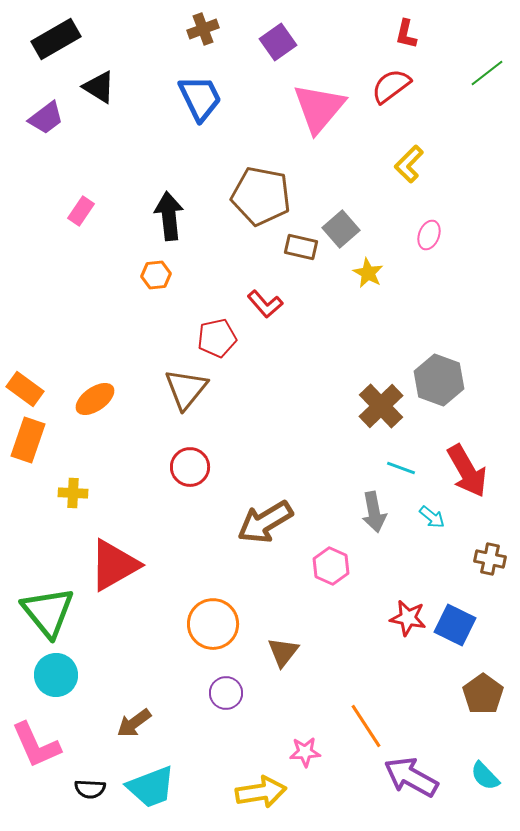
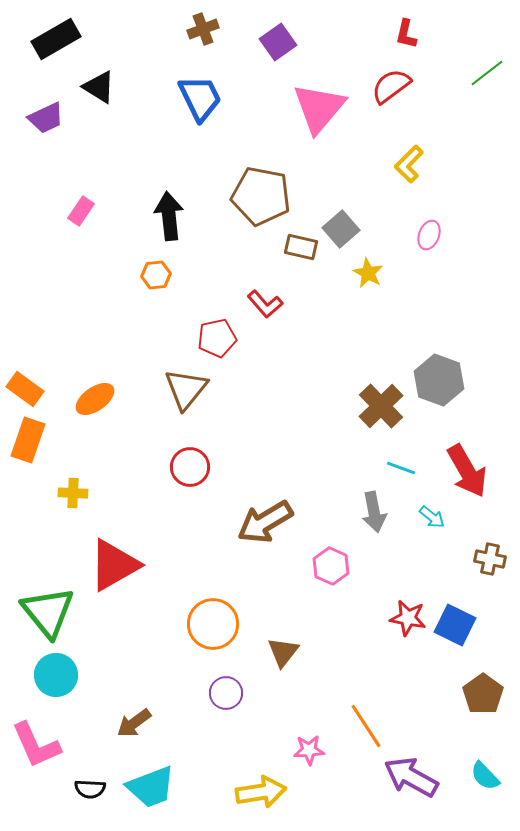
purple trapezoid at (46, 118): rotated 12 degrees clockwise
pink star at (305, 752): moved 4 px right, 2 px up
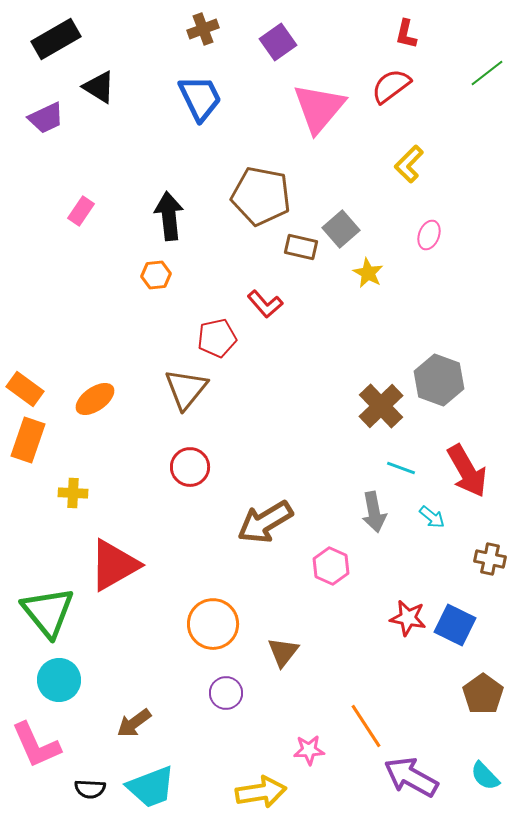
cyan circle at (56, 675): moved 3 px right, 5 px down
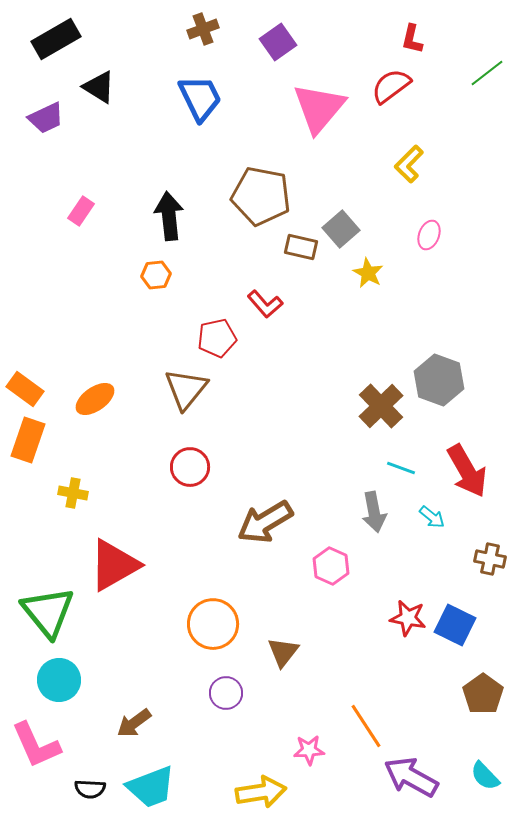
red L-shape at (406, 34): moved 6 px right, 5 px down
yellow cross at (73, 493): rotated 8 degrees clockwise
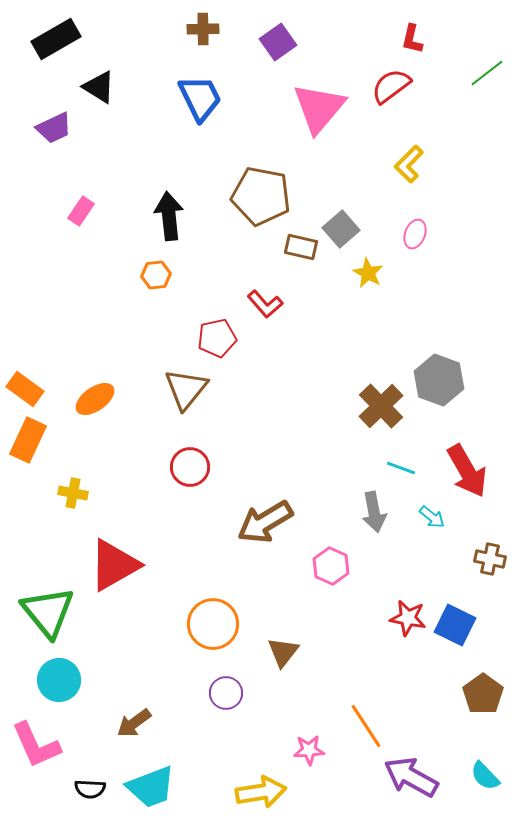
brown cross at (203, 29): rotated 20 degrees clockwise
purple trapezoid at (46, 118): moved 8 px right, 10 px down
pink ellipse at (429, 235): moved 14 px left, 1 px up
orange rectangle at (28, 440): rotated 6 degrees clockwise
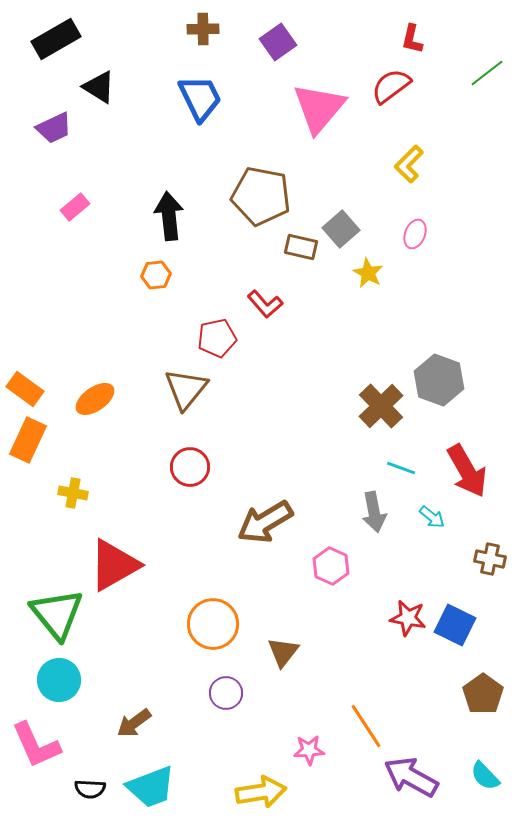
pink rectangle at (81, 211): moved 6 px left, 4 px up; rotated 16 degrees clockwise
green triangle at (48, 612): moved 9 px right, 2 px down
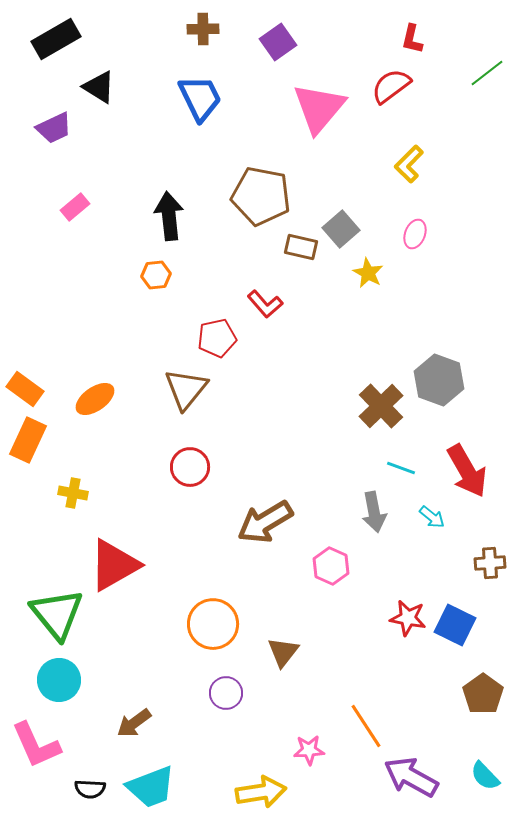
brown cross at (490, 559): moved 4 px down; rotated 16 degrees counterclockwise
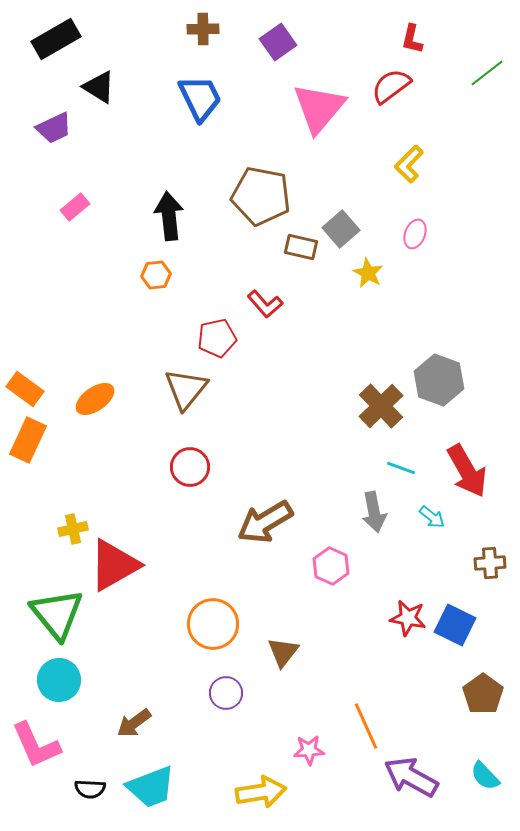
yellow cross at (73, 493): moved 36 px down; rotated 24 degrees counterclockwise
orange line at (366, 726): rotated 9 degrees clockwise
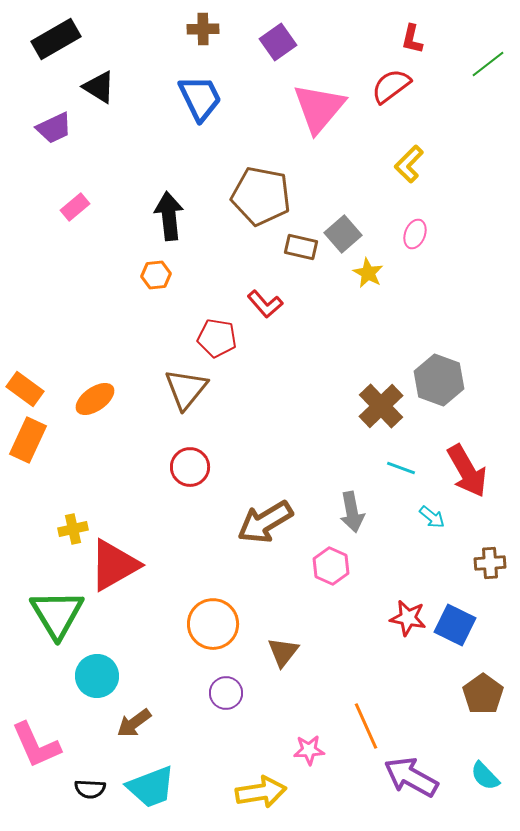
green line at (487, 73): moved 1 px right, 9 px up
gray square at (341, 229): moved 2 px right, 5 px down
red pentagon at (217, 338): rotated 21 degrees clockwise
gray arrow at (374, 512): moved 22 px left
green triangle at (57, 614): rotated 8 degrees clockwise
cyan circle at (59, 680): moved 38 px right, 4 px up
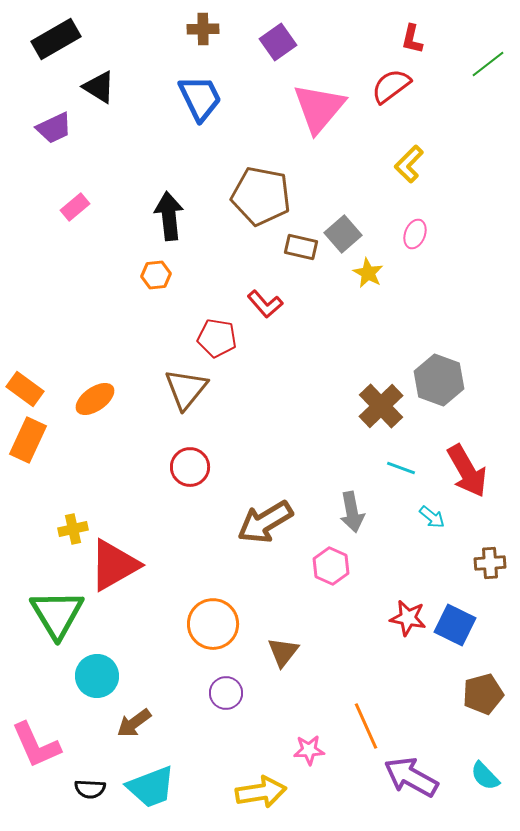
brown pentagon at (483, 694): rotated 21 degrees clockwise
